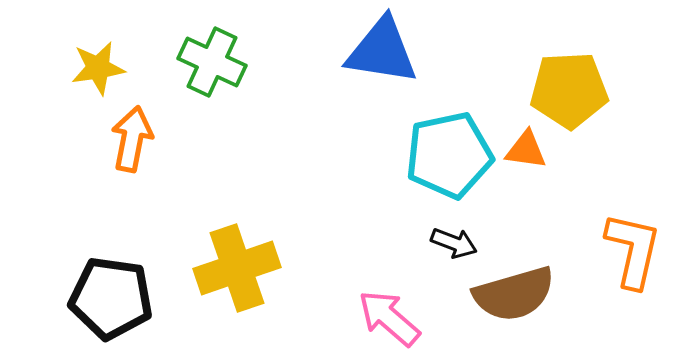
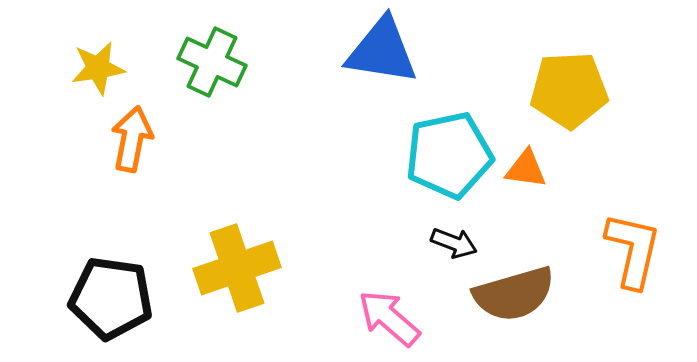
orange triangle: moved 19 px down
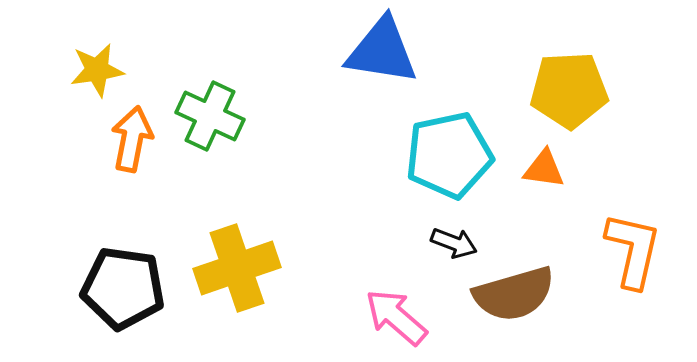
green cross: moved 2 px left, 54 px down
yellow star: moved 1 px left, 2 px down
orange triangle: moved 18 px right
black pentagon: moved 12 px right, 10 px up
pink arrow: moved 7 px right, 1 px up
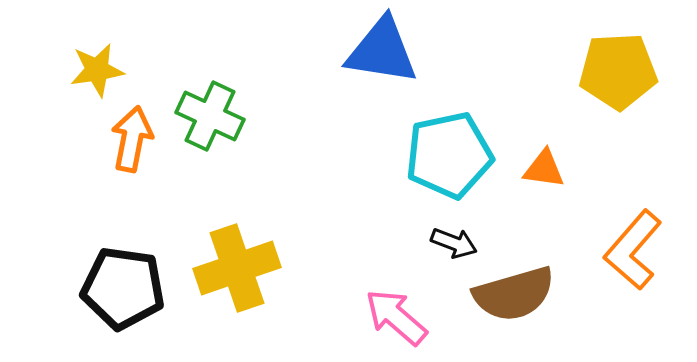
yellow pentagon: moved 49 px right, 19 px up
orange L-shape: rotated 152 degrees counterclockwise
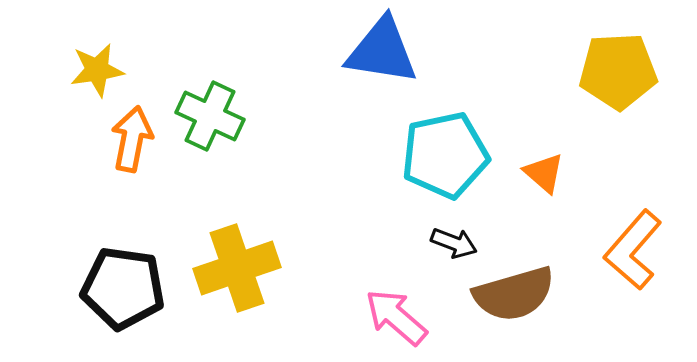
cyan pentagon: moved 4 px left
orange triangle: moved 4 px down; rotated 33 degrees clockwise
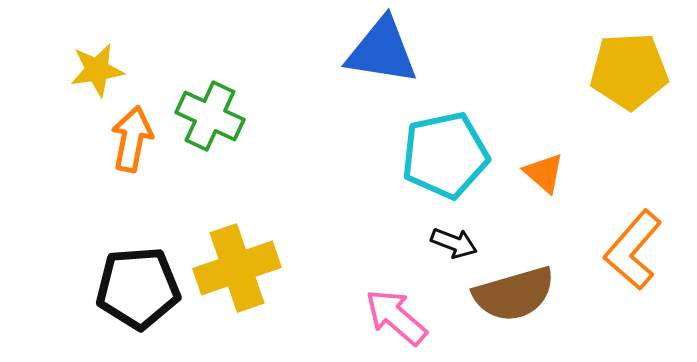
yellow pentagon: moved 11 px right
black pentagon: moved 15 px right; rotated 12 degrees counterclockwise
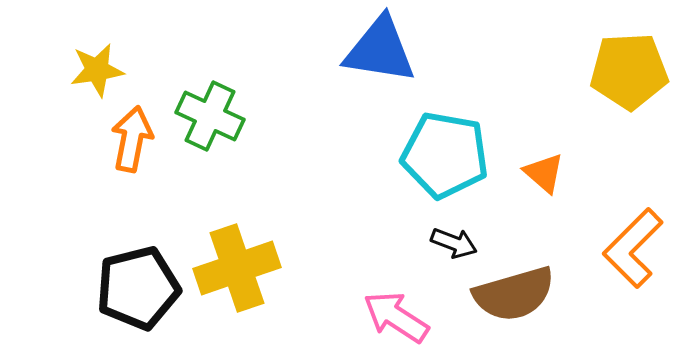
blue triangle: moved 2 px left, 1 px up
cyan pentagon: rotated 22 degrees clockwise
orange L-shape: moved 2 px up; rotated 4 degrees clockwise
black pentagon: rotated 10 degrees counterclockwise
pink arrow: rotated 8 degrees counterclockwise
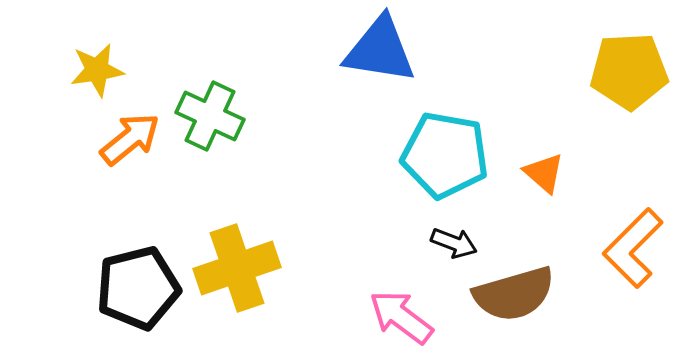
orange arrow: moved 2 px left; rotated 40 degrees clockwise
pink arrow: moved 5 px right; rotated 4 degrees clockwise
